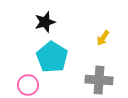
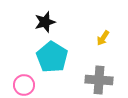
pink circle: moved 4 px left
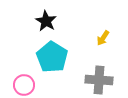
black star: moved 1 px right, 1 px up; rotated 25 degrees counterclockwise
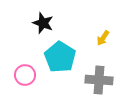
black star: moved 3 px left, 2 px down; rotated 10 degrees counterclockwise
cyan pentagon: moved 8 px right
pink circle: moved 1 px right, 10 px up
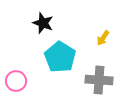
pink circle: moved 9 px left, 6 px down
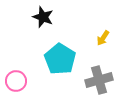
black star: moved 6 px up
cyan pentagon: moved 2 px down
gray cross: rotated 20 degrees counterclockwise
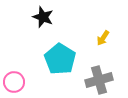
pink circle: moved 2 px left, 1 px down
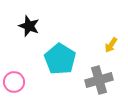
black star: moved 14 px left, 9 px down
yellow arrow: moved 8 px right, 7 px down
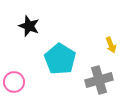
yellow arrow: rotated 56 degrees counterclockwise
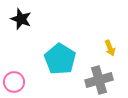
black star: moved 8 px left, 7 px up
yellow arrow: moved 1 px left, 3 px down
